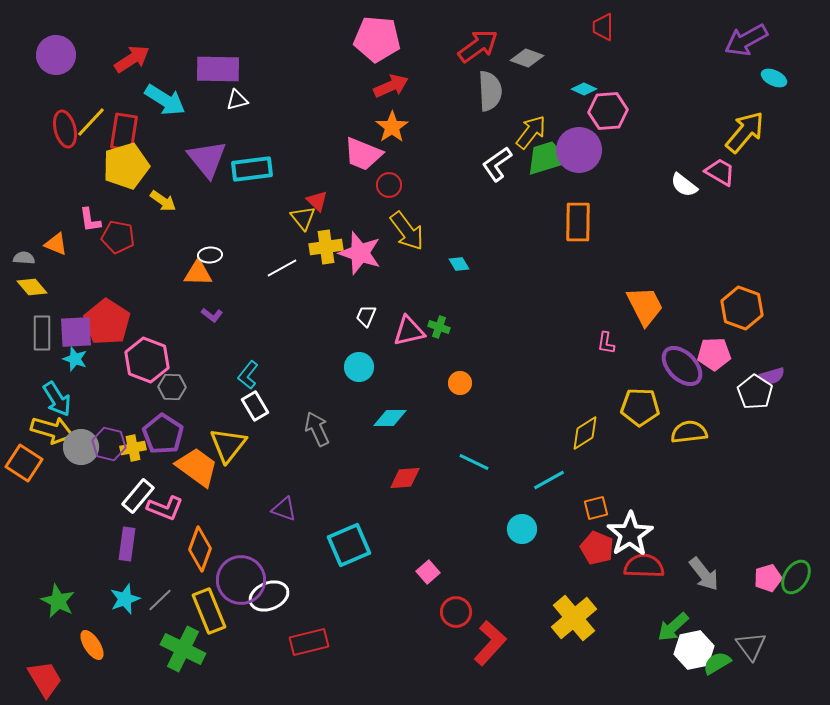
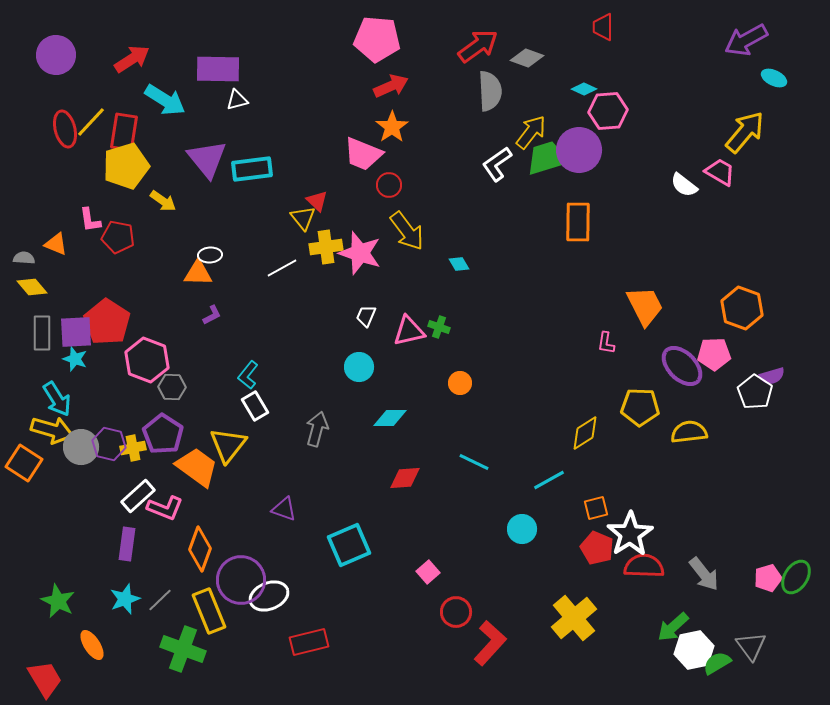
purple L-shape at (212, 315): rotated 65 degrees counterclockwise
gray arrow at (317, 429): rotated 40 degrees clockwise
white rectangle at (138, 496): rotated 8 degrees clockwise
green cross at (183, 649): rotated 6 degrees counterclockwise
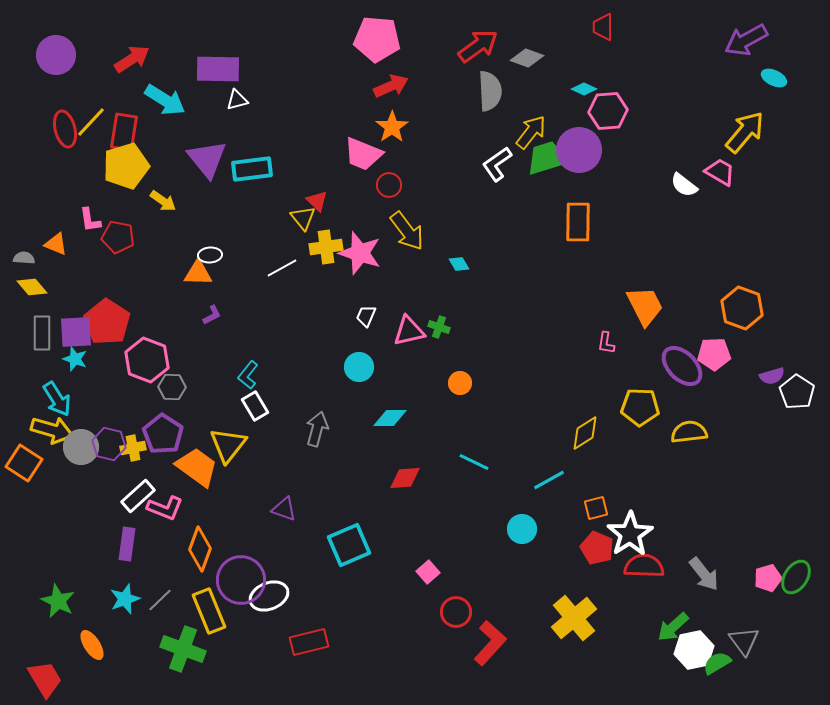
white pentagon at (755, 392): moved 42 px right
gray triangle at (751, 646): moved 7 px left, 5 px up
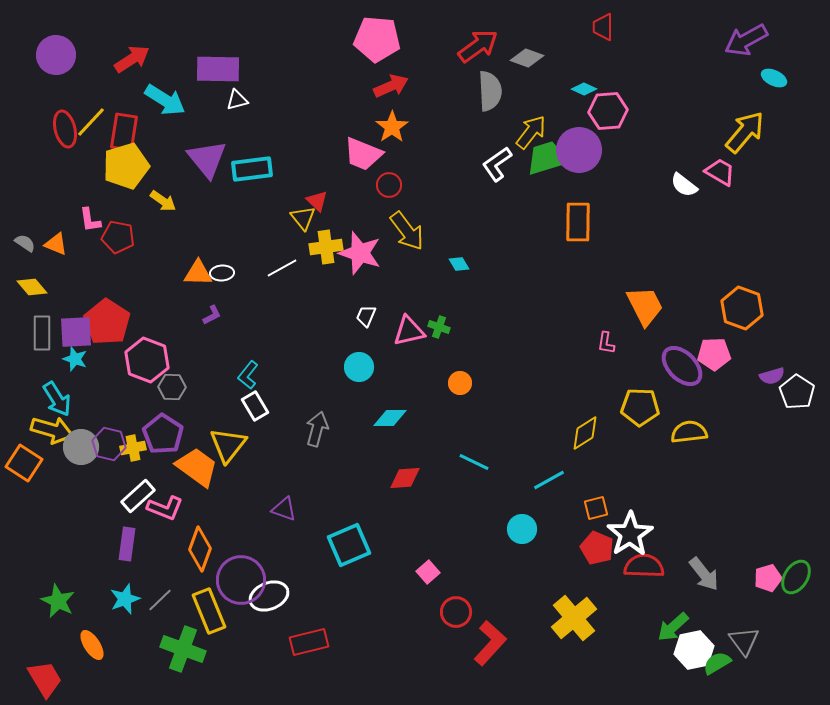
white ellipse at (210, 255): moved 12 px right, 18 px down
gray semicircle at (24, 258): moved 1 px right, 15 px up; rotated 30 degrees clockwise
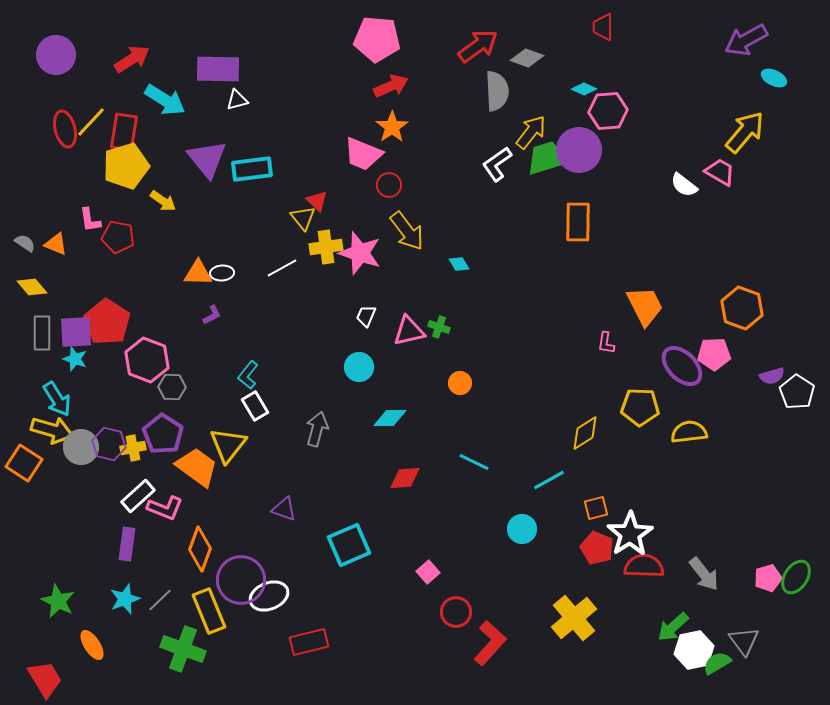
gray semicircle at (490, 91): moved 7 px right
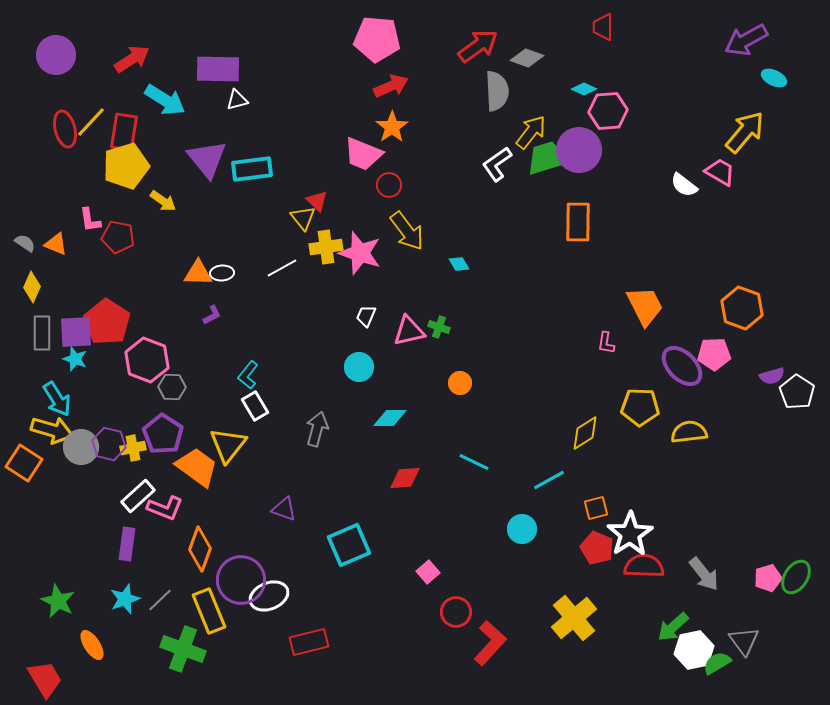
yellow diamond at (32, 287): rotated 64 degrees clockwise
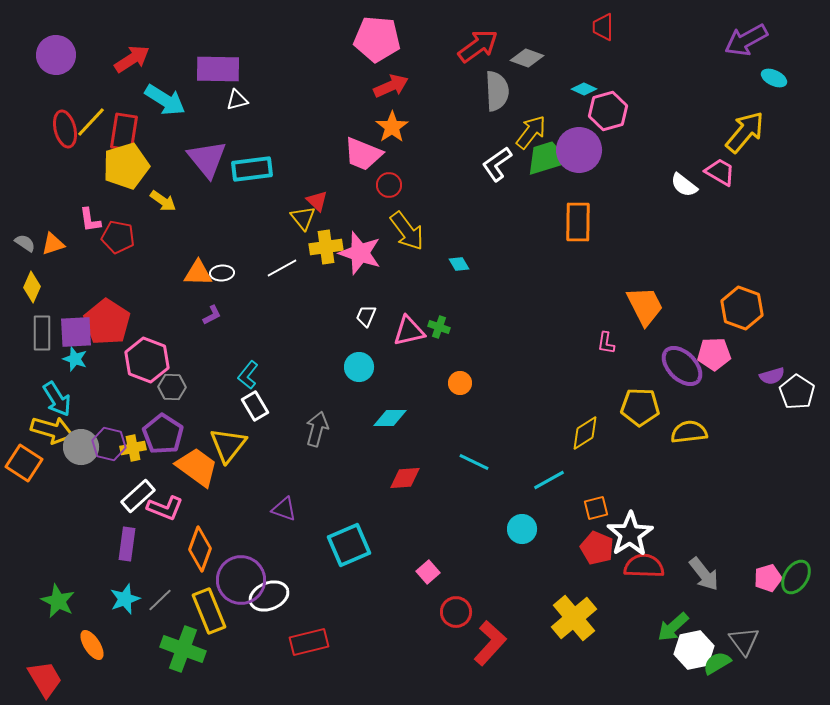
pink hexagon at (608, 111): rotated 12 degrees counterclockwise
orange triangle at (56, 244): moved 3 px left; rotated 40 degrees counterclockwise
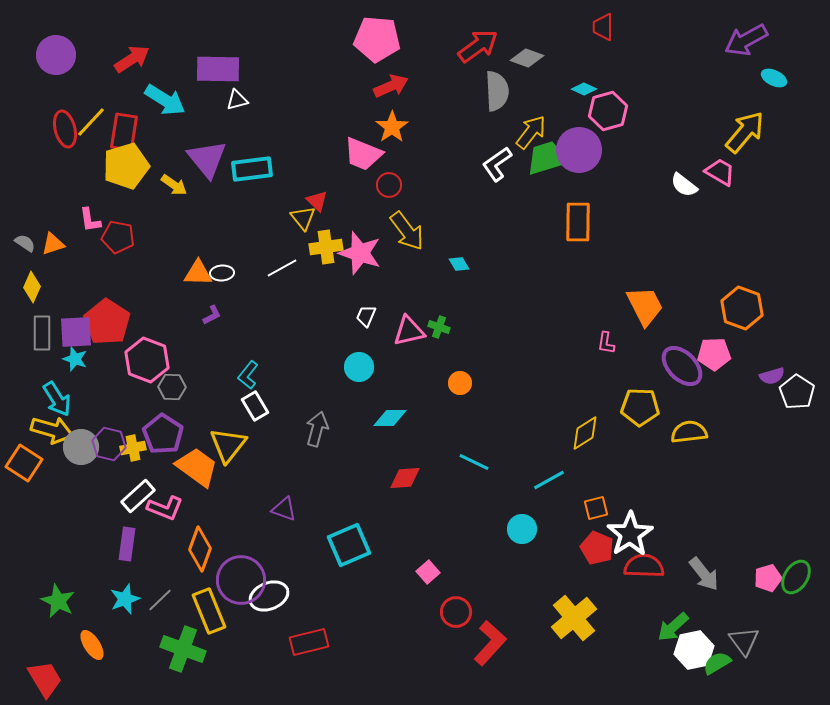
yellow arrow at (163, 201): moved 11 px right, 16 px up
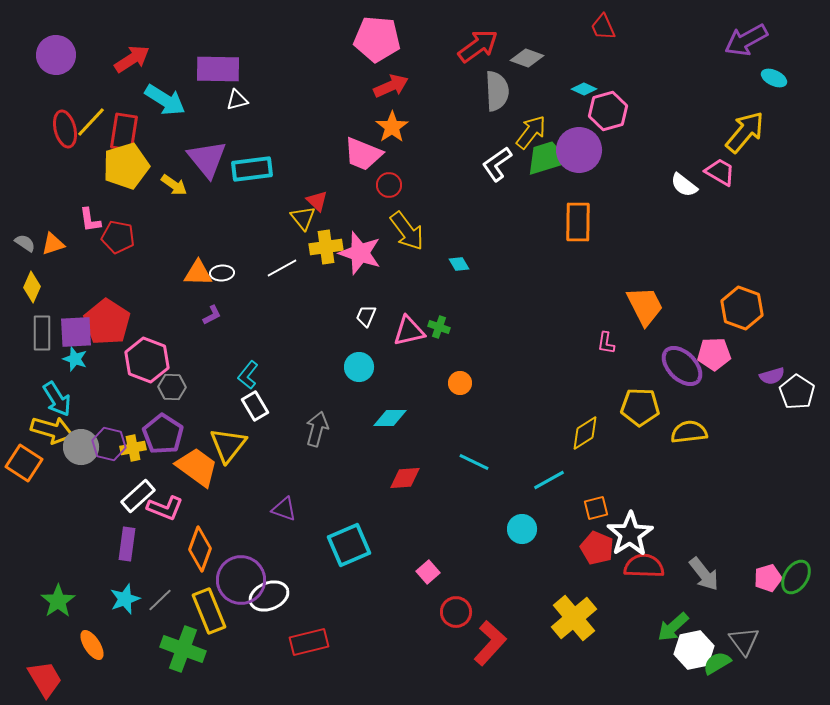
red trapezoid at (603, 27): rotated 24 degrees counterclockwise
green star at (58, 601): rotated 12 degrees clockwise
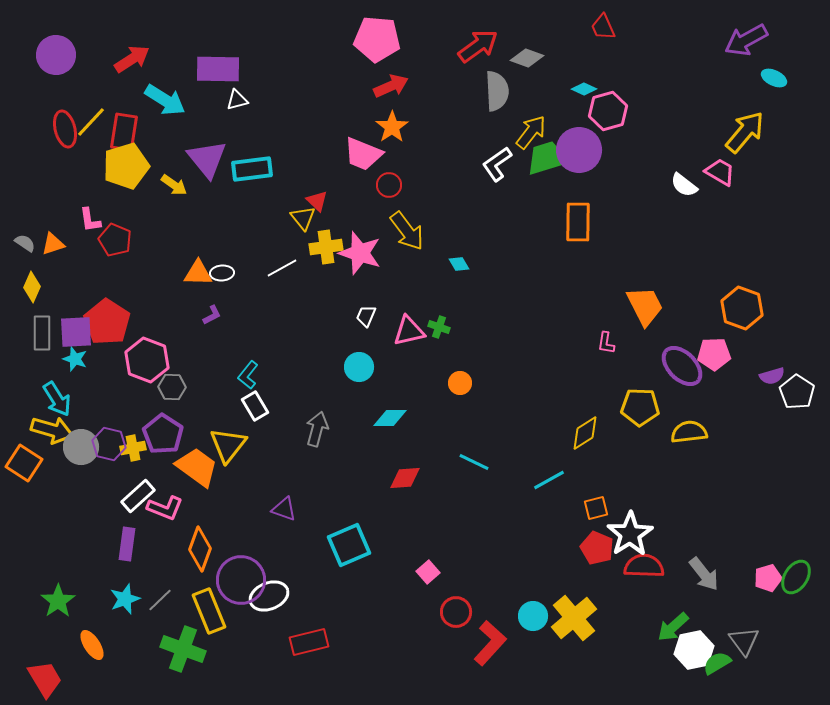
red pentagon at (118, 237): moved 3 px left, 3 px down; rotated 12 degrees clockwise
cyan circle at (522, 529): moved 11 px right, 87 px down
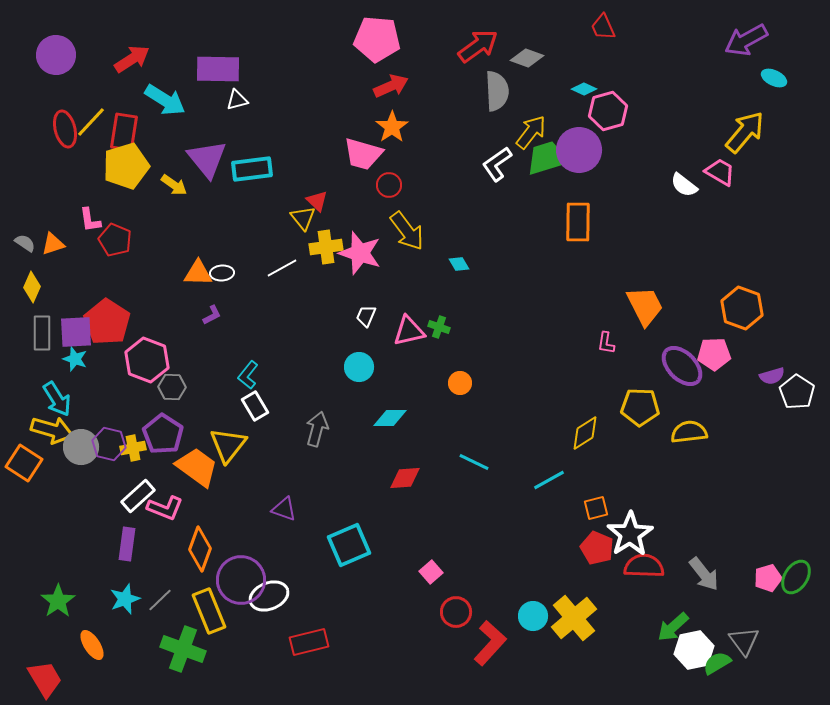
pink trapezoid at (363, 154): rotated 6 degrees counterclockwise
pink square at (428, 572): moved 3 px right
